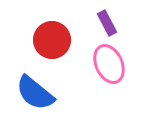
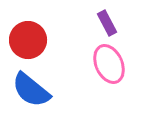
red circle: moved 24 px left
blue semicircle: moved 4 px left, 3 px up
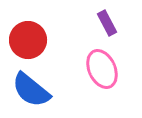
pink ellipse: moved 7 px left, 5 px down
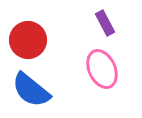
purple rectangle: moved 2 px left
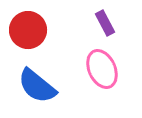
red circle: moved 10 px up
blue semicircle: moved 6 px right, 4 px up
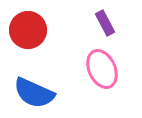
blue semicircle: moved 3 px left, 7 px down; rotated 15 degrees counterclockwise
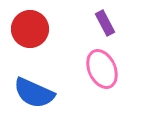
red circle: moved 2 px right, 1 px up
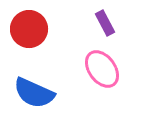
red circle: moved 1 px left
pink ellipse: rotated 12 degrees counterclockwise
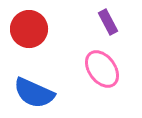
purple rectangle: moved 3 px right, 1 px up
